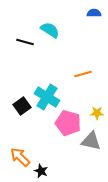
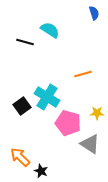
blue semicircle: rotated 72 degrees clockwise
gray triangle: moved 1 px left, 3 px down; rotated 20 degrees clockwise
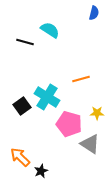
blue semicircle: rotated 32 degrees clockwise
orange line: moved 2 px left, 5 px down
pink pentagon: moved 1 px right, 1 px down
black star: rotated 24 degrees clockwise
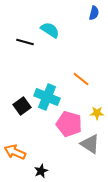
orange line: rotated 54 degrees clockwise
cyan cross: rotated 10 degrees counterclockwise
orange arrow: moved 5 px left, 5 px up; rotated 20 degrees counterclockwise
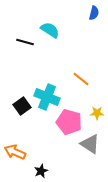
pink pentagon: moved 2 px up
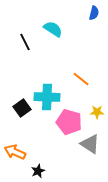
cyan semicircle: moved 3 px right, 1 px up
black line: rotated 48 degrees clockwise
cyan cross: rotated 20 degrees counterclockwise
black square: moved 2 px down
yellow star: moved 1 px up
black star: moved 3 px left
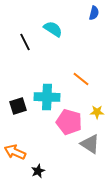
black square: moved 4 px left, 2 px up; rotated 18 degrees clockwise
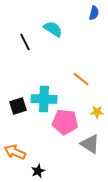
cyan cross: moved 3 px left, 2 px down
pink pentagon: moved 4 px left; rotated 10 degrees counterclockwise
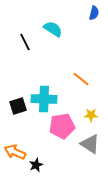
yellow star: moved 6 px left, 3 px down
pink pentagon: moved 3 px left, 4 px down; rotated 15 degrees counterclockwise
black star: moved 2 px left, 6 px up
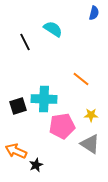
orange arrow: moved 1 px right, 1 px up
